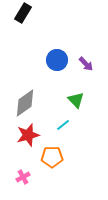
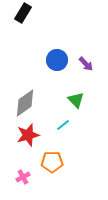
orange pentagon: moved 5 px down
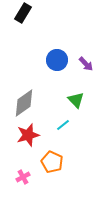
gray diamond: moved 1 px left
orange pentagon: rotated 25 degrees clockwise
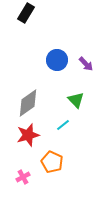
black rectangle: moved 3 px right
gray diamond: moved 4 px right
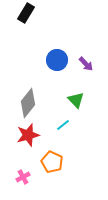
gray diamond: rotated 16 degrees counterclockwise
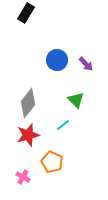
pink cross: rotated 32 degrees counterclockwise
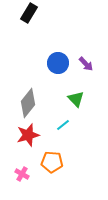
black rectangle: moved 3 px right
blue circle: moved 1 px right, 3 px down
green triangle: moved 1 px up
orange pentagon: rotated 20 degrees counterclockwise
pink cross: moved 1 px left, 3 px up
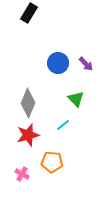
gray diamond: rotated 16 degrees counterclockwise
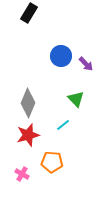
blue circle: moved 3 px right, 7 px up
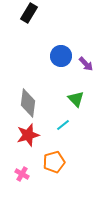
gray diamond: rotated 16 degrees counterclockwise
orange pentagon: moved 2 px right; rotated 20 degrees counterclockwise
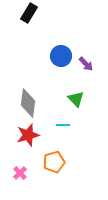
cyan line: rotated 40 degrees clockwise
pink cross: moved 2 px left, 1 px up; rotated 16 degrees clockwise
